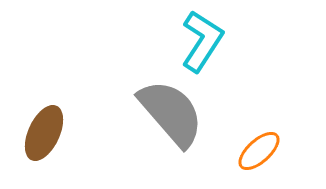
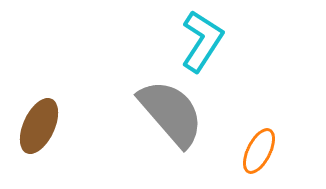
brown ellipse: moved 5 px left, 7 px up
orange ellipse: rotated 21 degrees counterclockwise
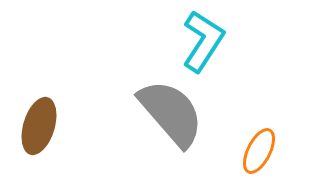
cyan L-shape: moved 1 px right
brown ellipse: rotated 8 degrees counterclockwise
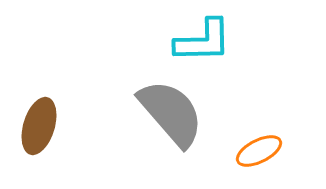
cyan L-shape: rotated 56 degrees clockwise
orange ellipse: rotated 36 degrees clockwise
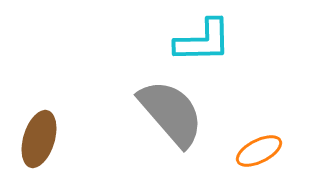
brown ellipse: moved 13 px down
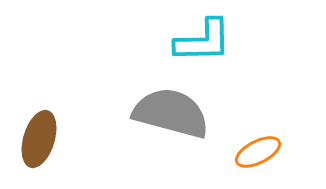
gray semicircle: rotated 34 degrees counterclockwise
orange ellipse: moved 1 px left, 1 px down
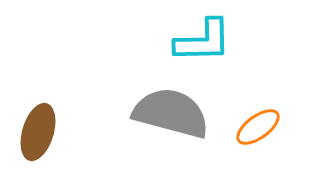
brown ellipse: moved 1 px left, 7 px up
orange ellipse: moved 25 px up; rotated 9 degrees counterclockwise
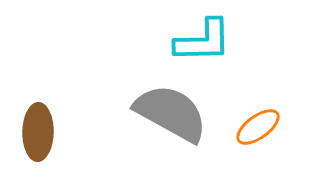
gray semicircle: rotated 14 degrees clockwise
brown ellipse: rotated 16 degrees counterclockwise
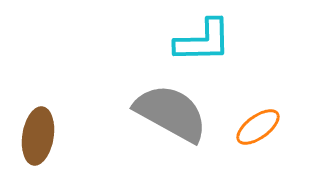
brown ellipse: moved 4 px down; rotated 8 degrees clockwise
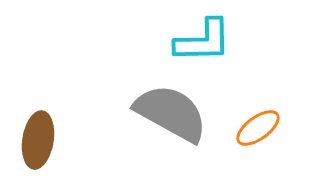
orange ellipse: moved 1 px down
brown ellipse: moved 4 px down
